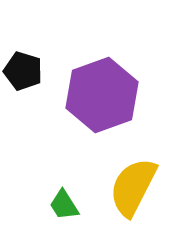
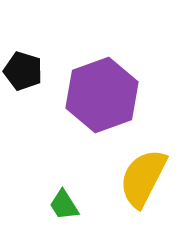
yellow semicircle: moved 10 px right, 9 px up
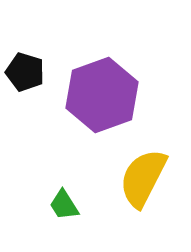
black pentagon: moved 2 px right, 1 px down
